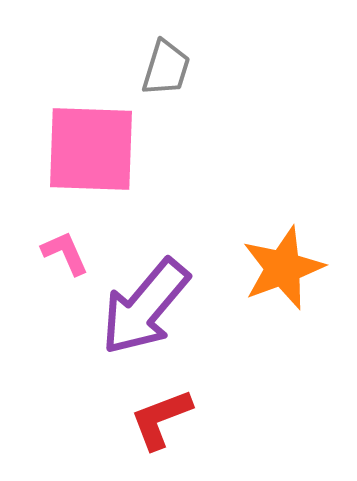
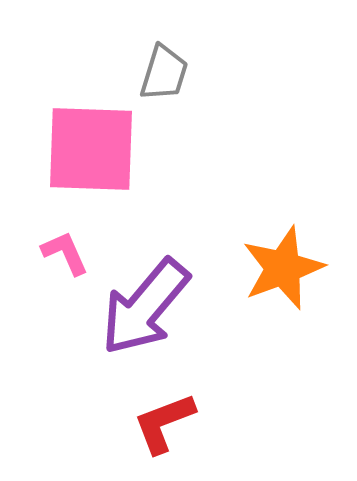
gray trapezoid: moved 2 px left, 5 px down
red L-shape: moved 3 px right, 4 px down
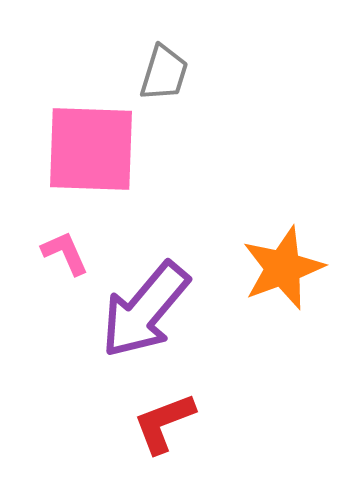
purple arrow: moved 3 px down
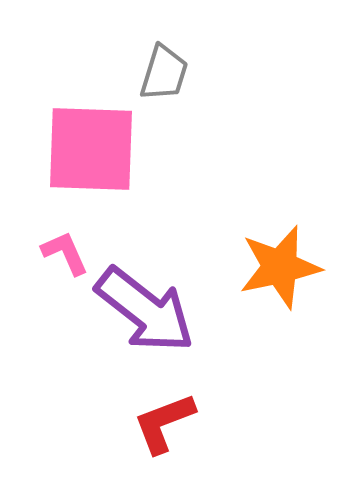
orange star: moved 3 px left, 1 px up; rotated 8 degrees clockwise
purple arrow: rotated 92 degrees counterclockwise
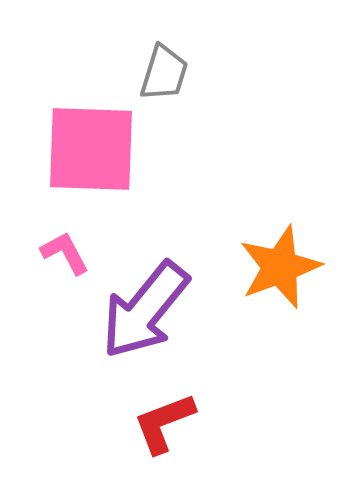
pink L-shape: rotated 4 degrees counterclockwise
orange star: rotated 8 degrees counterclockwise
purple arrow: rotated 91 degrees clockwise
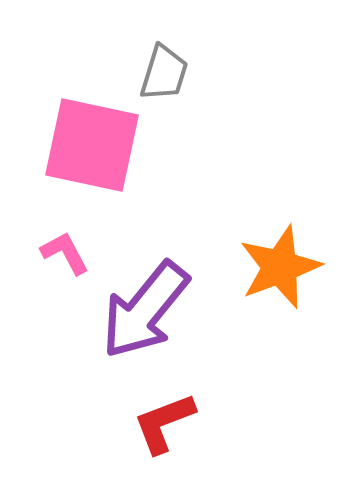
pink square: moved 1 px right, 4 px up; rotated 10 degrees clockwise
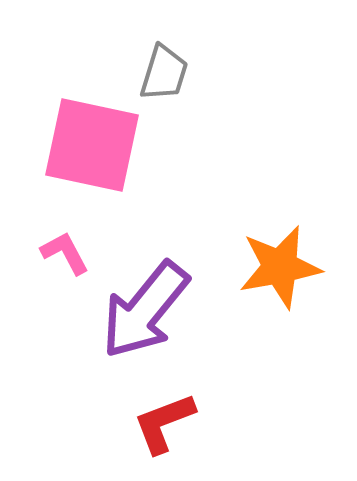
orange star: rotated 10 degrees clockwise
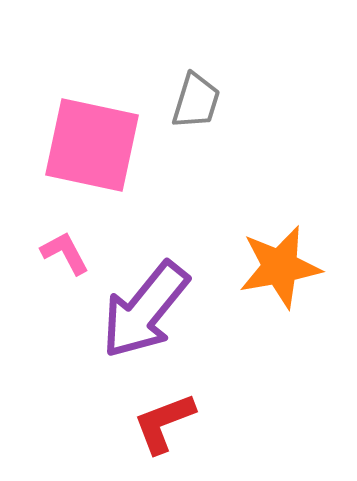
gray trapezoid: moved 32 px right, 28 px down
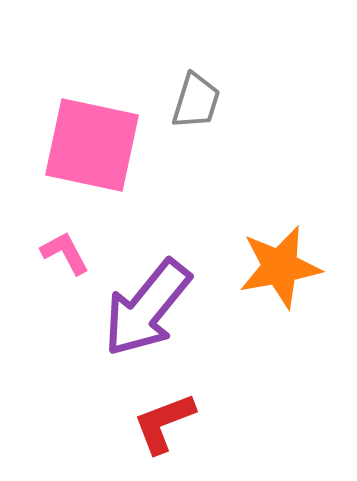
purple arrow: moved 2 px right, 2 px up
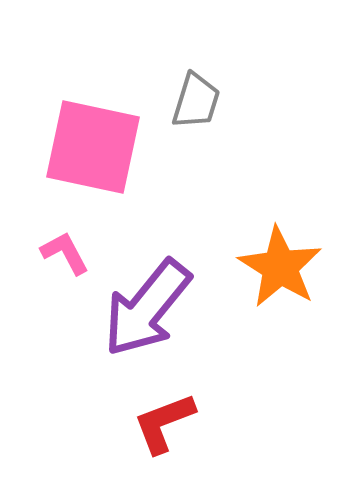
pink square: moved 1 px right, 2 px down
orange star: rotated 30 degrees counterclockwise
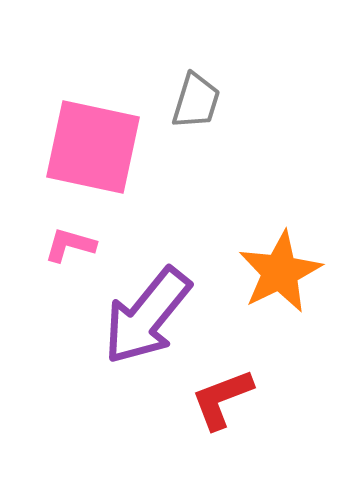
pink L-shape: moved 5 px right, 8 px up; rotated 46 degrees counterclockwise
orange star: moved 5 px down; rotated 14 degrees clockwise
purple arrow: moved 8 px down
red L-shape: moved 58 px right, 24 px up
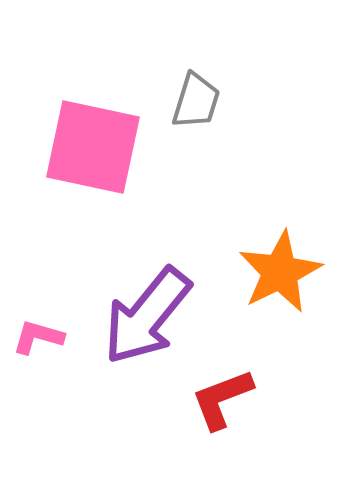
pink L-shape: moved 32 px left, 92 px down
